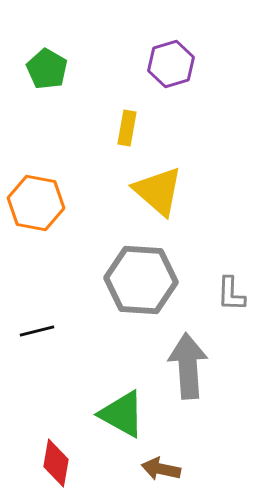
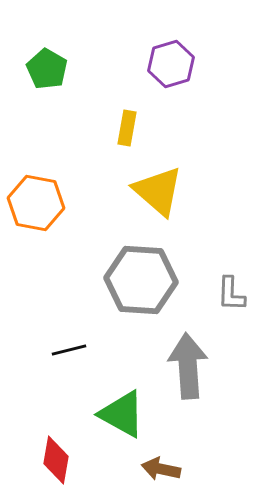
black line: moved 32 px right, 19 px down
red diamond: moved 3 px up
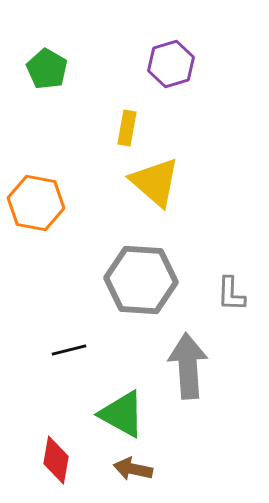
yellow triangle: moved 3 px left, 9 px up
brown arrow: moved 28 px left
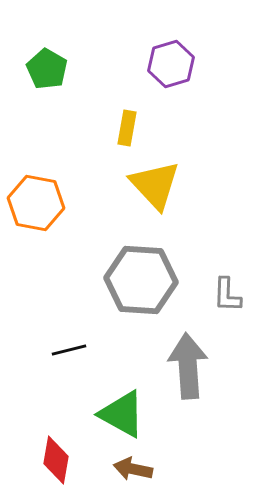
yellow triangle: moved 3 px down; rotated 6 degrees clockwise
gray L-shape: moved 4 px left, 1 px down
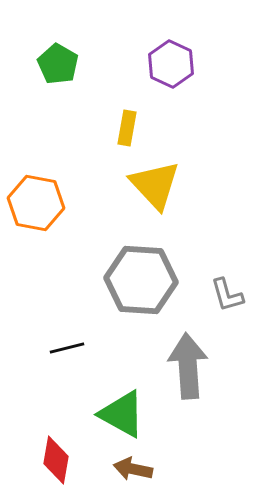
purple hexagon: rotated 18 degrees counterclockwise
green pentagon: moved 11 px right, 5 px up
gray L-shape: rotated 18 degrees counterclockwise
black line: moved 2 px left, 2 px up
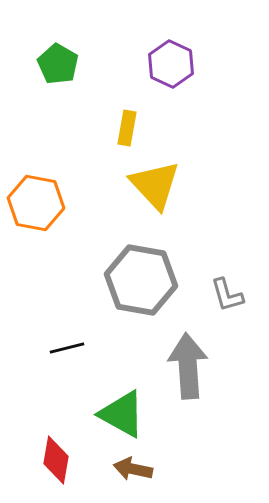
gray hexagon: rotated 6 degrees clockwise
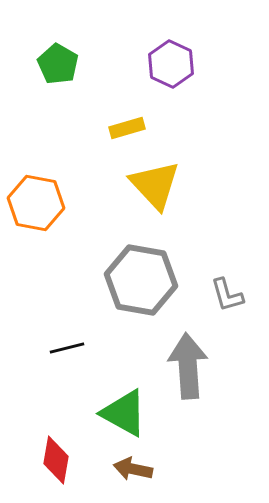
yellow rectangle: rotated 64 degrees clockwise
green triangle: moved 2 px right, 1 px up
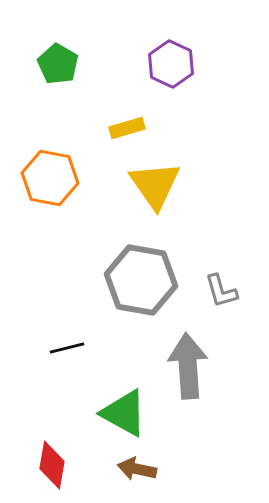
yellow triangle: rotated 8 degrees clockwise
orange hexagon: moved 14 px right, 25 px up
gray L-shape: moved 6 px left, 4 px up
red diamond: moved 4 px left, 5 px down
brown arrow: moved 4 px right
